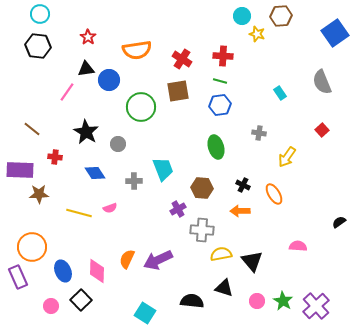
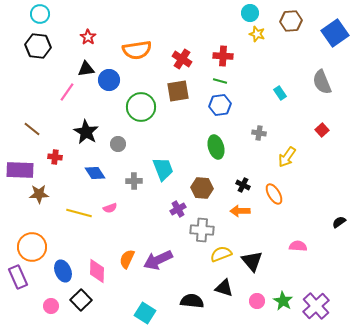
cyan circle at (242, 16): moved 8 px right, 3 px up
brown hexagon at (281, 16): moved 10 px right, 5 px down
yellow semicircle at (221, 254): rotated 10 degrees counterclockwise
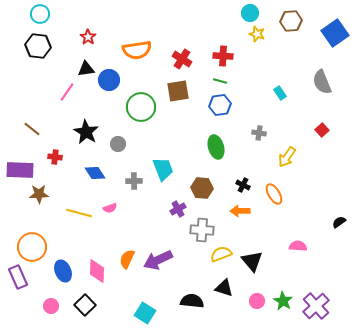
black square at (81, 300): moved 4 px right, 5 px down
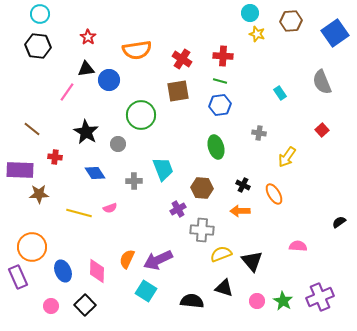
green circle at (141, 107): moved 8 px down
purple cross at (316, 306): moved 4 px right, 9 px up; rotated 20 degrees clockwise
cyan square at (145, 313): moved 1 px right, 22 px up
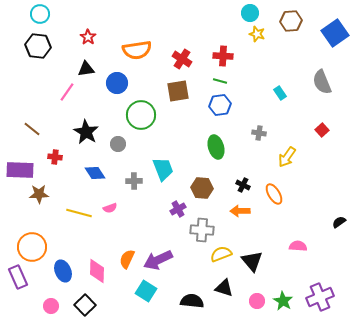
blue circle at (109, 80): moved 8 px right, 3 px down
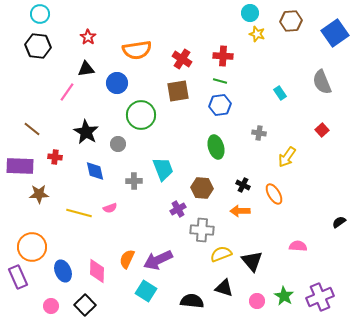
purple rectangle at (20, 170): moved 4 px up
blue diamond at (95, 173): moved 2 px up; rotated 20 degrees clockwise
green star at (283, 301): moved 1 px right, 5 px up
